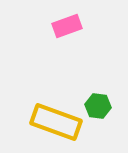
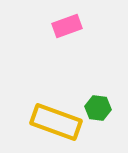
green hexagon: moved 2 px down
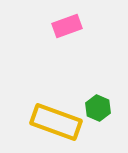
green hexagon: rotated 15 degrees clockwise
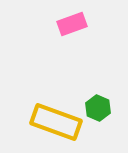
pink rectangle: moved 5 px right, 2 px up
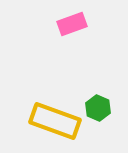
yellow rectangle: moved 1 px left, 1 px up
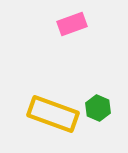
yellow rectangle: moved 2 px left, 7 px up
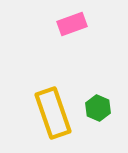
yellow rectangle: moved 1 px up; rotated 51 degrees clockwise
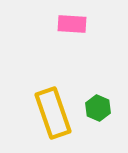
pink rectangle: rotated 24 degrees clockwise
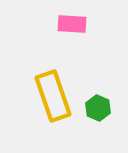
yellow rectangle: moved 17 px up
